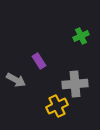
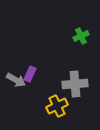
purple rectangle: moved 9 px left, 13 px down; rotated 56 degrees clockwise
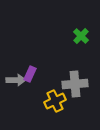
green cross: rotated 21 degrees counterclockwise
gray arrow: rotated 30 degrees counterclockwise
yellow cross: moved 2 px left, 5 px up
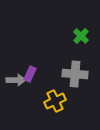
gray cross: moved 10 px up; rotated 10 degrees clockwise
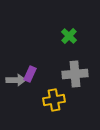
green cross: moved 12 px left
gray cross: rotated 10 degrees counterclockwise
yellow cross: moved 1 px left, 1 px up; rotated 15 degrees clockwise
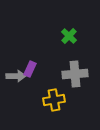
purple rectangle: moved 5 px up
gray arrow: moved 4 px up
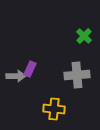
green cross: moved 15 px right
gray cross: moved 2 px right, 1 px down
yellow cross: moved 9 px down; rotated 15 degrees clockwise
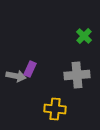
gray arrow: rotated 12 degrees clockwise
yellow cross: moved 1 px right
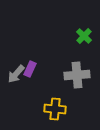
gray arrow: moved 2 px up; rotated 120 degrees clockwise
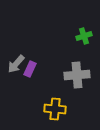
green cross: rotated 28 degrees clockwise
gray arrow: moved 10 px up
